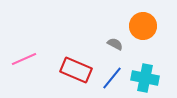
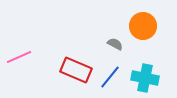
pink line: moved 5 px left, 2 px up
blue line: moved 2 px left, 1 px up
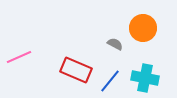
orange circle: moved 2 px down
blue line: moved 4 px down
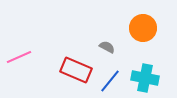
gray semicircle: moved 8 px left, 3 px down
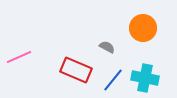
blue line: moved 3 px right, 1 px up
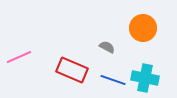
red rectangle: moved 4 px left
blue line: rotated 70 degrees clockwise
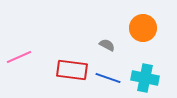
gray semicircle: moved 2 px up
red rectangle: rotated 16 degrees counterclockwise
blue line: moved 5 px left, 2 px up
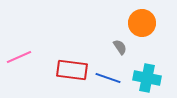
orange circle: moved 1 px left, 5 px up
gray semicircle: moved 13 px right, 2 px down; rotated 28 degrees clockwise
cyan cross: moved 2 px right
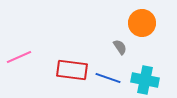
cyan cross: moved 2 px left, 2 px down
